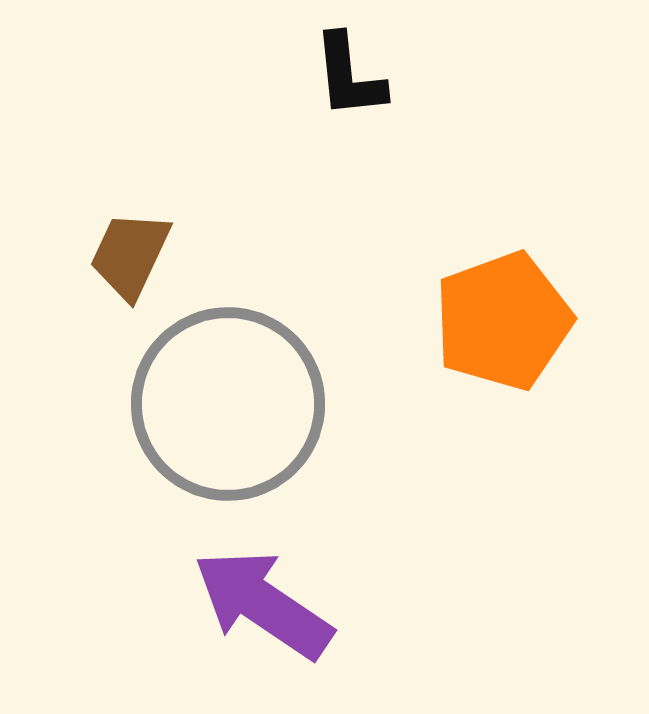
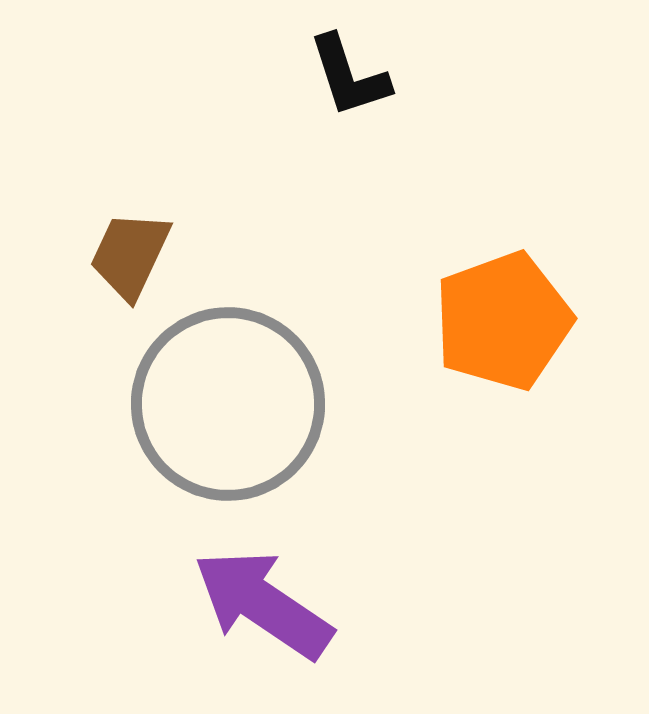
black L-shape: rotated 12 degrees counterclockwise
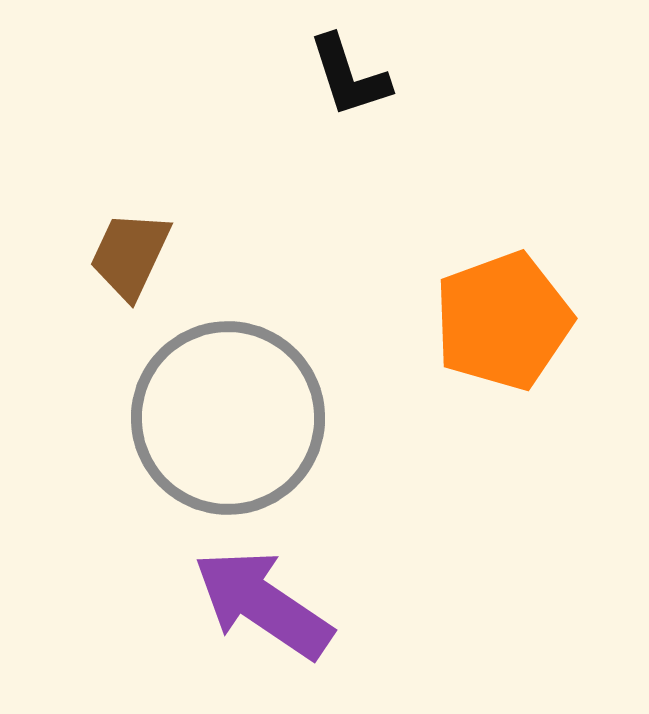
gray circle: moved 14 px down
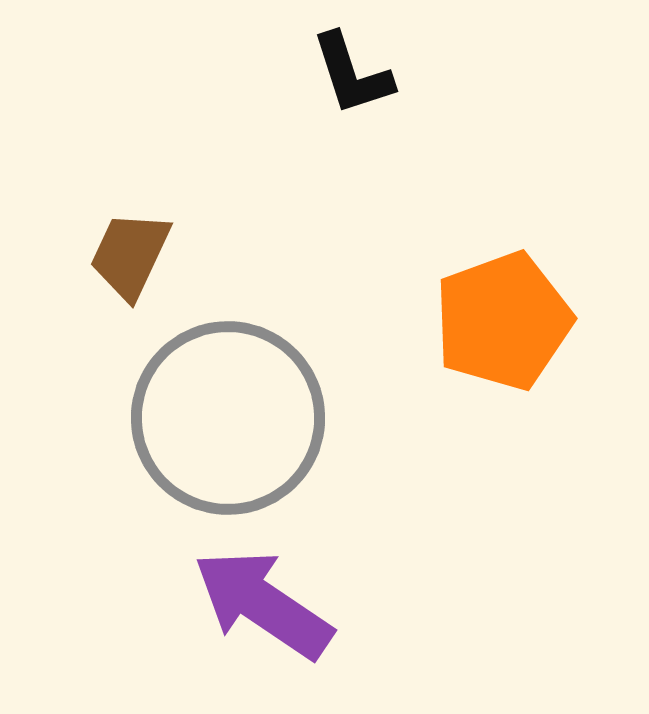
black L-shape: moved 3 px right, 2 px up
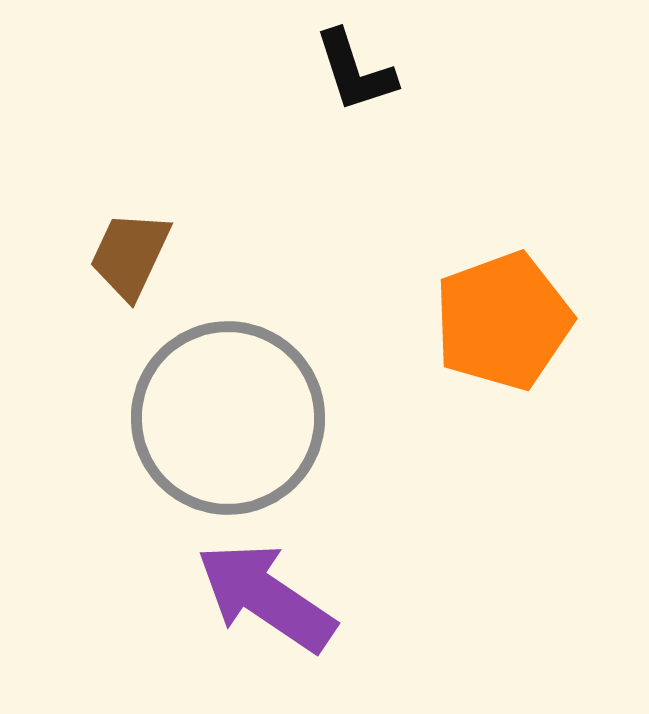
black L-shape: moved 3 px right, 3 px up
purple arrow: moved 3 px right, 7 px up
